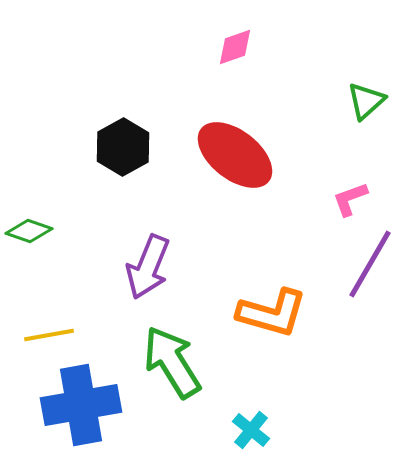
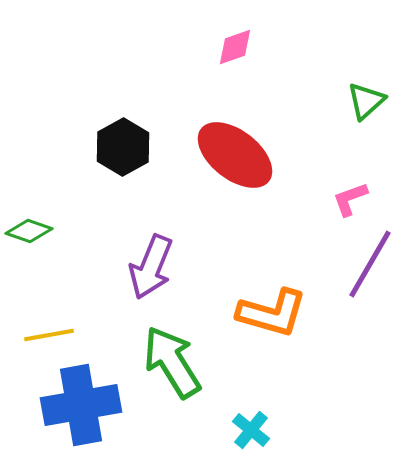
purple arrow: moved 3 px right
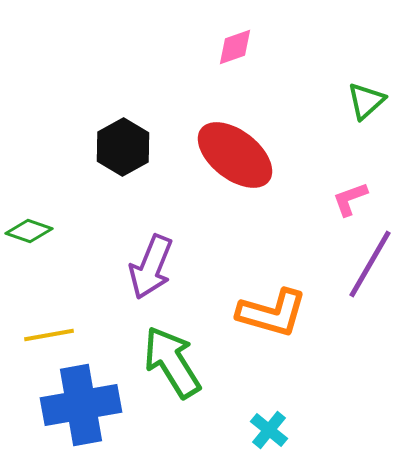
cyan cross: moved 18 px right
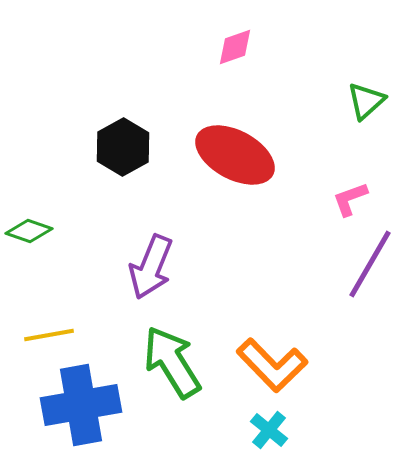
red ellipse: rotated 10 degrees counterclockwise
orange L-shape: moved 52 px down; rotated 30 degrees clockwise
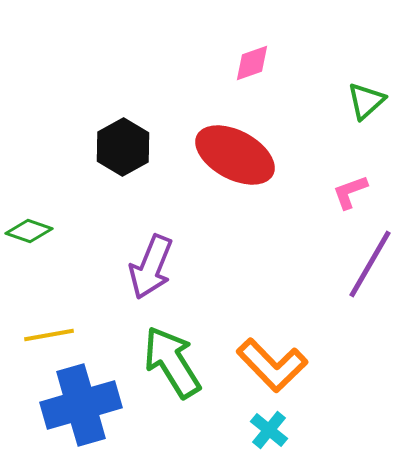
pink diamond: moved 17 px right, 16 px down
pink L-shape: moved 7 px up
blue cross: rotated 6 degrees counterclockwise
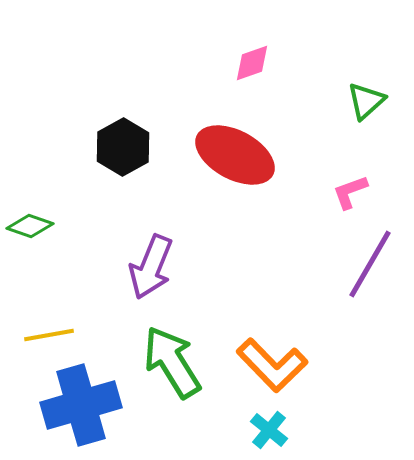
green diamond: moved 1 px right, 5 px up
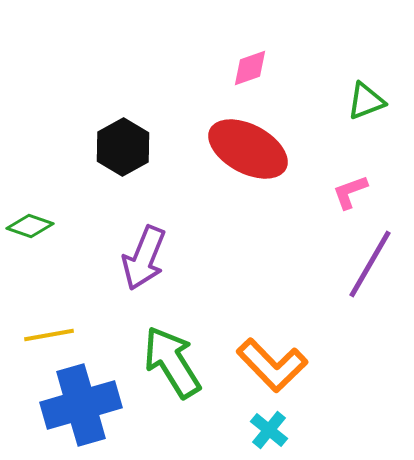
pink diamond: moved 2 px left, 5 px down
green triangle: rotated 21 degrees clockwise
red ellipse: moved 13 px right, 6 px up
purple arrow: moved 7 px left, 9 px up
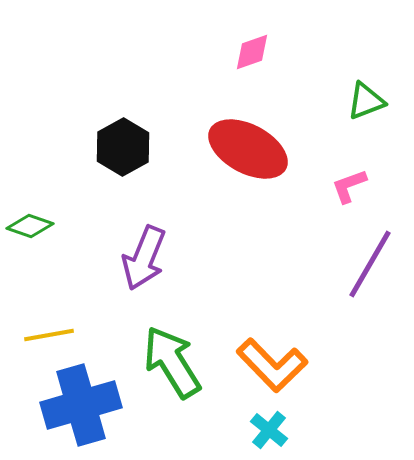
pink diamond: moved 2 px right, 16 px up
pink L-shape: moved 1 px left, 6 px up
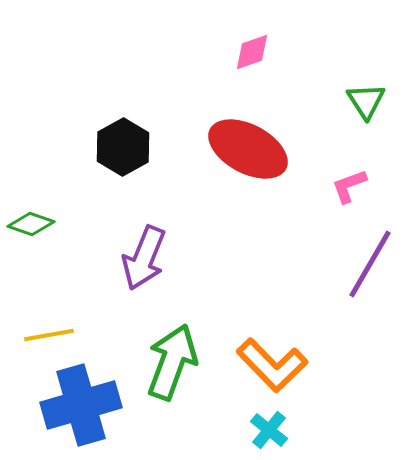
green triangle: rotated 42 degrees counterclockwise
green diamond: moved 1 px right, 2 px up
green arrow: rotated 52 degrees clockwise
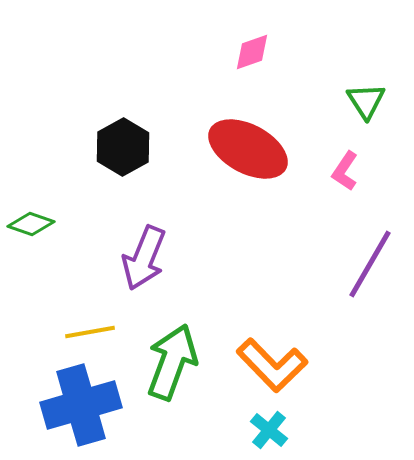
pink L-shape: moved 4 px left, 15 px up; rotated 36 degrees counterclockwise
yellow line: moved 41 px right, 3 px up
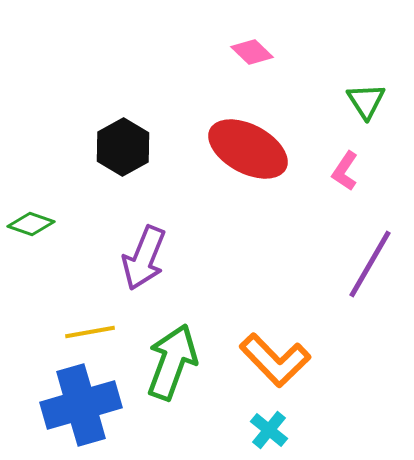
pink diamond: rotated 63 degrees clockwise
orange L-shape: moved 3 px right, 5 px up
